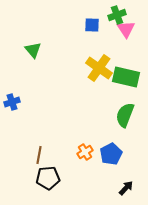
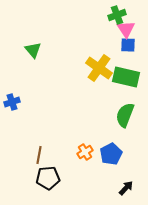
blue square: moved 36 px right, 20 px down
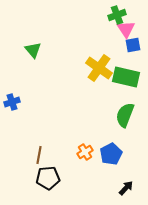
blue square: moved 5 px right; rotated 14 degrees counterclockwise
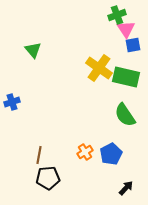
green semicircle: rotated 55 degrees counterclockwise
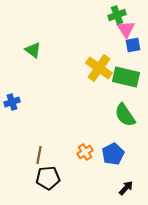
green triangle: rotated 12 degrees counterclockwise
blue pentagon: moved 2 px right
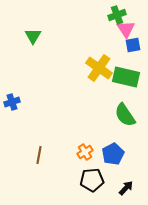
green triangle: moved 14 px up; rotated 24 degrees clockwise
black pentagon: moved 44 px right, 2 px down
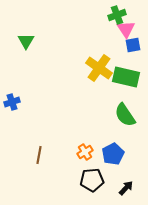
green triangle: moved 7 px left, 5 px down
